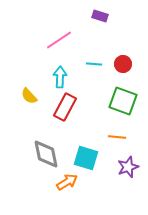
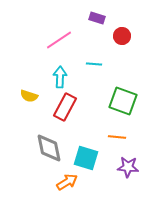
purple rectangle: moved 3 px left, 2 px down
red circle: moved 1 px left, 28 px up
yellow semicircle: rotated 30 degrees counterclockwise
gray diamond: moved 3 px right, 6 px up
purple star: rotated 25 degrees clockwise
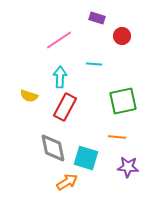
green square: rotated 32 degrees counterclockwise
gray diamond: moved 4 px right
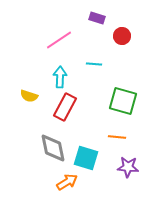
green square: rotated 28 degrees clockwise
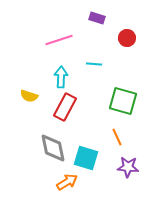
red circle: moved 5 px right, 2 px down
pink line: rotated 16 degrees clockwise
cyan arrow: moved 1 px right
orange line: rotated 60 degrees clockwise
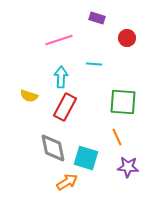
green square: moved 1 px down; rotated 12 degrees counterclockwise
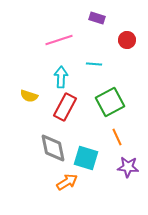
red circle: moved 2 px down
green square: moved 13 px left; rotated 32 degrees counterclockwise
